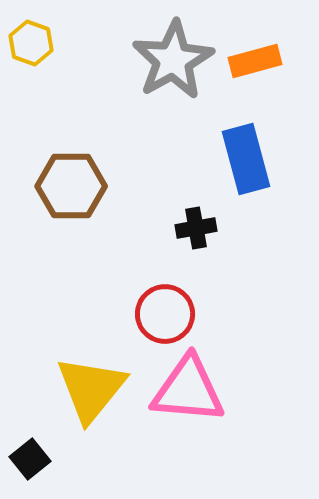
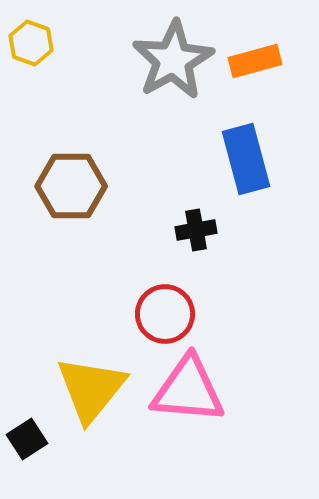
black cross: moved 2 px down
black square: moved 3 px left, 20 px up; rotated 6 degrees clockwise
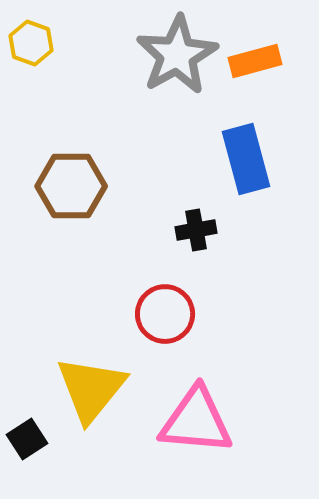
gray star: moved 4 px right, 5 px up
pink triangle: moved 8 px right, 31 px down
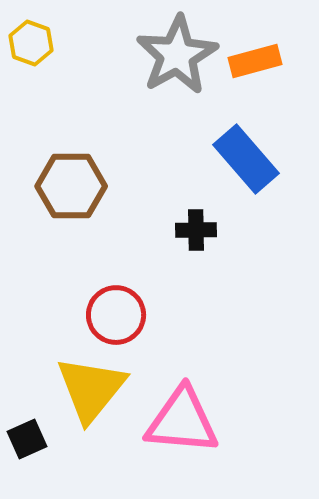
blue rectangle: rotated 26 degrees counterclockwise
black cross: rotated 9 degrees clockwise
red circle: moved 49 px left, 1 px down
pink triangle: moved 14 px left
black square: rotated 9 degrees clockwise
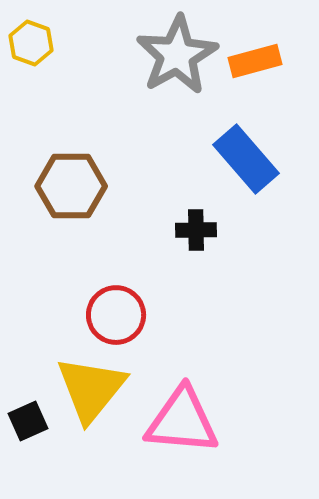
black square: moved 1 px right, 18 px up
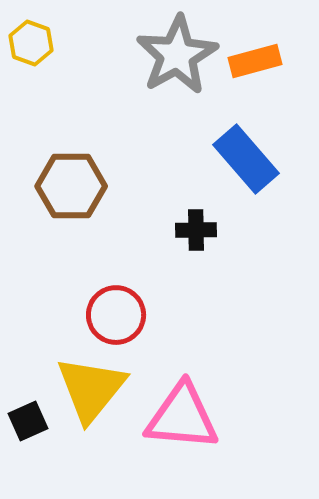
pink triangle: moved 4 px up
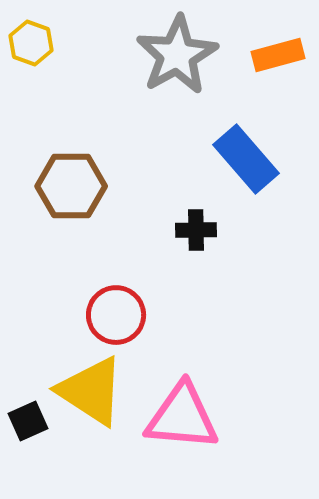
orange rectangle: moved 23 px right, 6 px up
yellow triangle: moved 2 px down; rotated 36 degrees counterclockwise
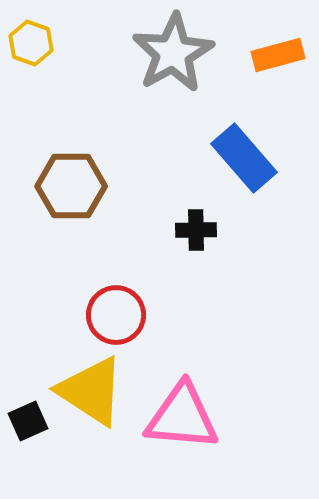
gray star: moved 4 px left, 2 px up
blue rectangle: moved 2 px left, 1 px up
